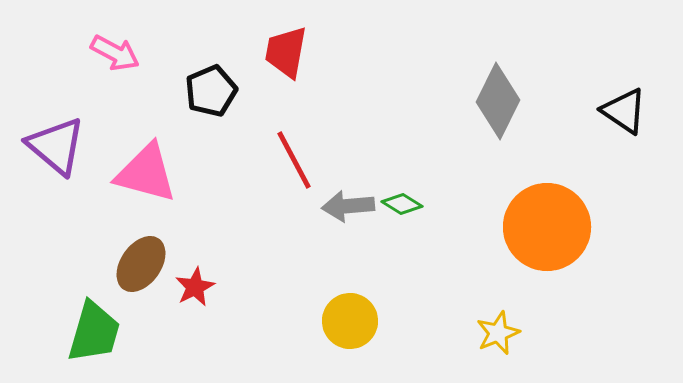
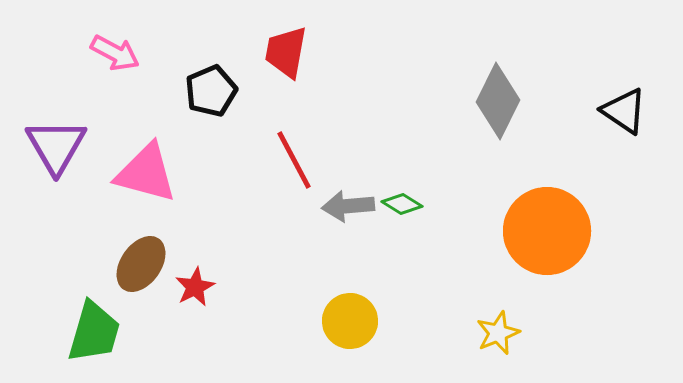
purple triangle: rotated 20 degrees clockwise
orange circle: moved 4 px down
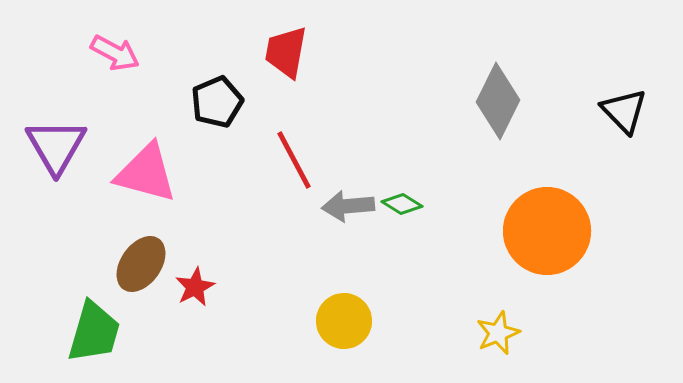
black pentagon: moved 6 px right, 11 px down
black triangle: rotated 12 degrees clockwise
yellow circle: moved 6 px left
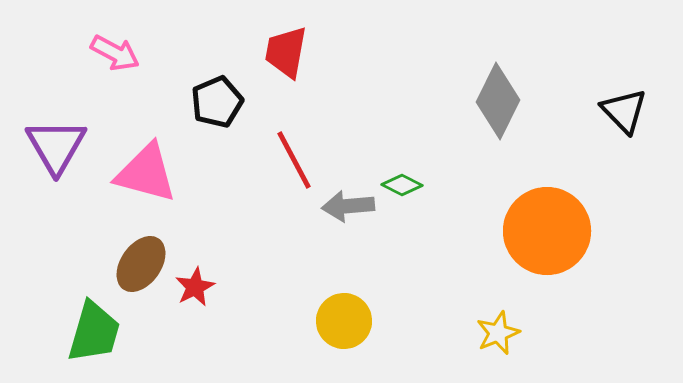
green diamond: moved 19 px up; rotated 6 degrees counterclockwise
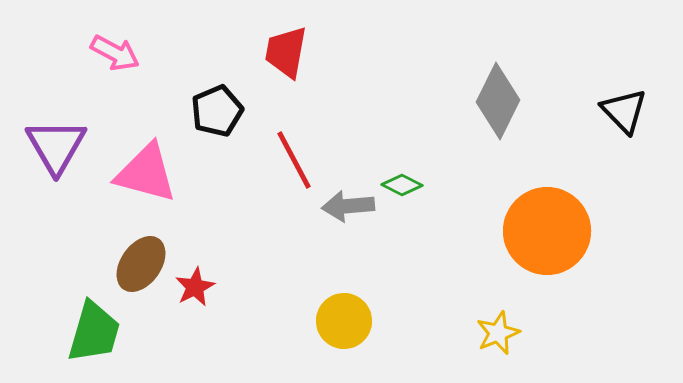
black pentagon: moved 9 px down
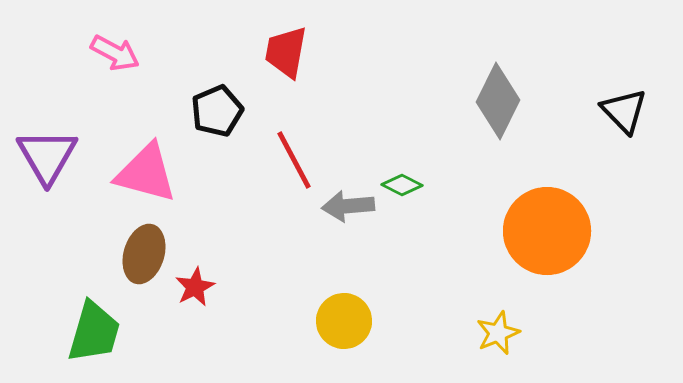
purple triangle: moved 9 px left, 10 px down
brown ellipse: moved 3 px right, 10 px up; rotated 18 degrees counterclockwise
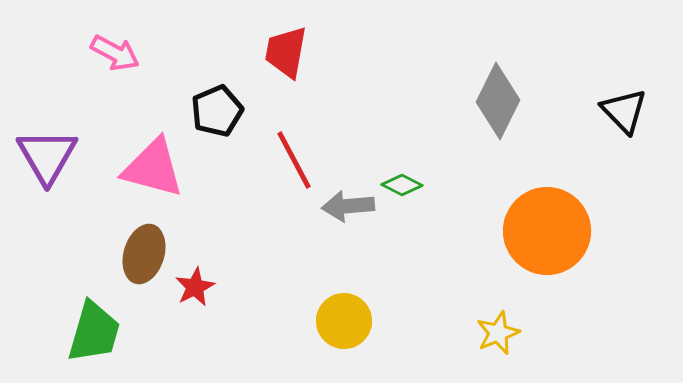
pink triangle: moved 7 px right, 5 px up
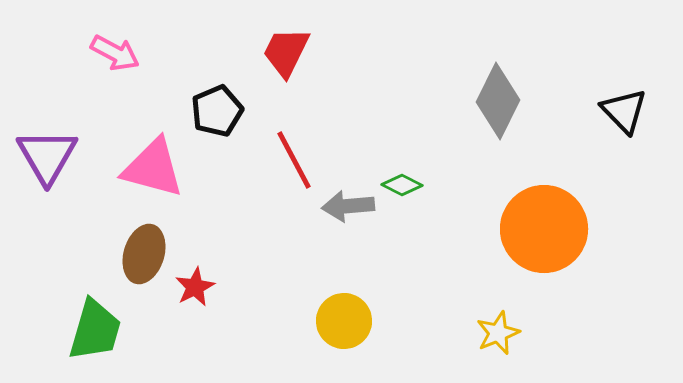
red trapezoid: rotated 16 degrees clockwise
orange circle: moved 3 px left, 2 px up
green trapezoid: moved 1 px right, 2 px up
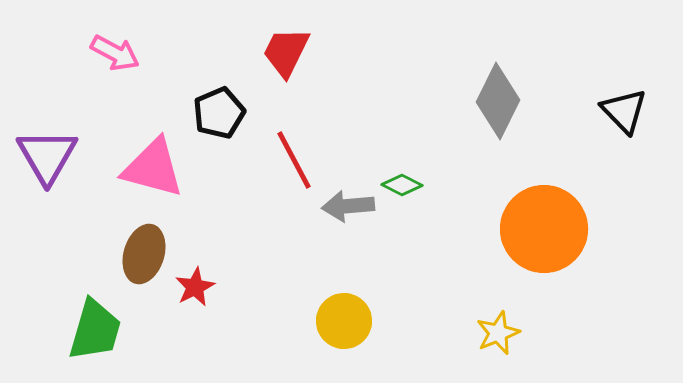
black pentagon: moved 2 px right, 2 px down
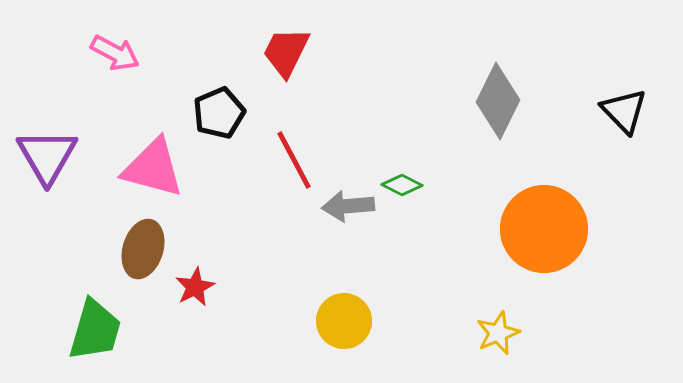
brown ellipse: moved 1 px left, 5 px up
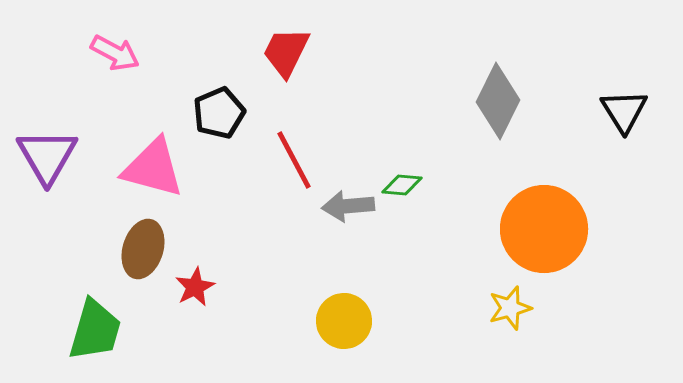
black triangle: rotated 12 degrees clockwise
green diamond: rotated 21 degrees counterclockwise
yellow star: moved 12 px right, 25 px up; rotated 6 degrees clockwise
